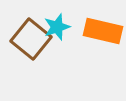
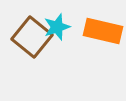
brown square: moved 1 px right, 2 px up
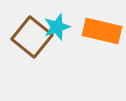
orange rectangle: moved 1 px left
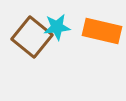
cyan star: rotated 12 degrees clockwise
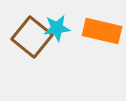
cyan star: moved 1 px down
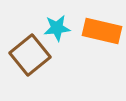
brown square: moved 2 px left, 18 px down; rotated 12 degrees clockwise
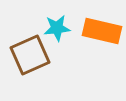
brown square: rotated 15 degrees clockwise
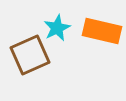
cyan star: rotated 20 degrees counterclockwise
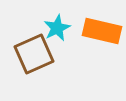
brown square: moved 4 px right, 1 px up
